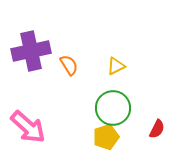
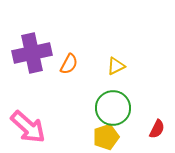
purple cross: moved 1 px right, 2 px down
orange semicircle: moved 1 px up; rotated 60 degrees clockwise
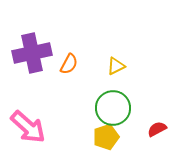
red semicircle: rotated 144 degrees counterclockwise
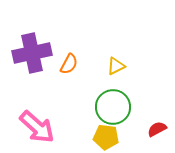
green circle: moved 1 px up
pink arrow: moved 9 px right
yellow pentagon: rotated 25 degrees clockwise
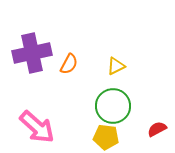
green circle: moved 1 px up
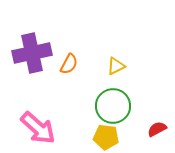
pink arrow: moved 1 px right, 1 px down
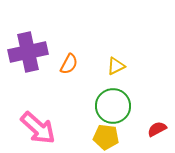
purple cross: moved 4 px left, 1 px up
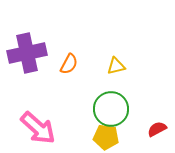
purple cross: moved 1 px left, 1 px down
yellow triangle: rotated 12 degrees clockwise
green circle: moved 2 px left, 3 px down
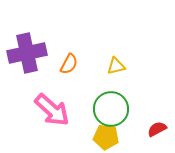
pink arrow: moved 14 px right, 18 px up
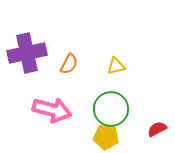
pink arrow: rotated 27 degrees counterclockwise
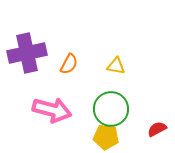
yellow triangle: rotated 24 degrees clockwise
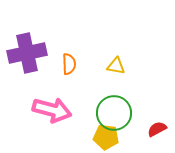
orange semicircle: rotated 30 degrees counterclockwise
green circle: moved 3 px right, 4 px down
